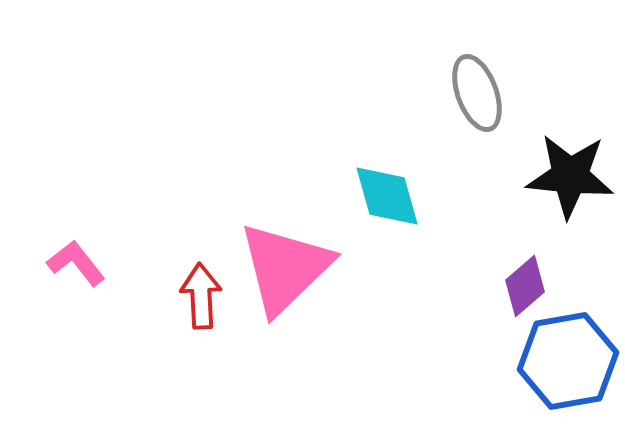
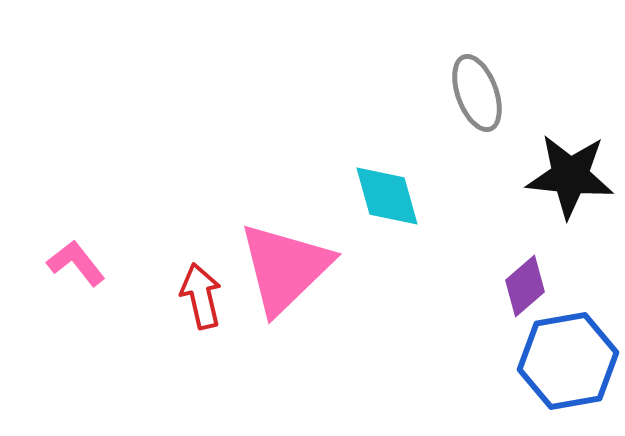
red arrow: rotated 10 degrees counterclockwise
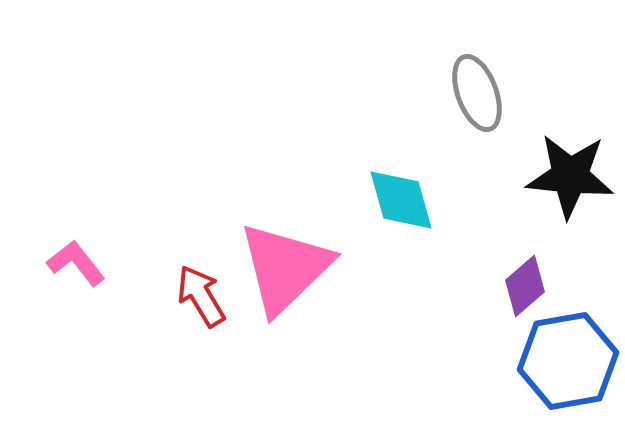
cyan diamond: moved 14 px right, 4 px down
red arrow: rotated 18 degrees counterclockwise
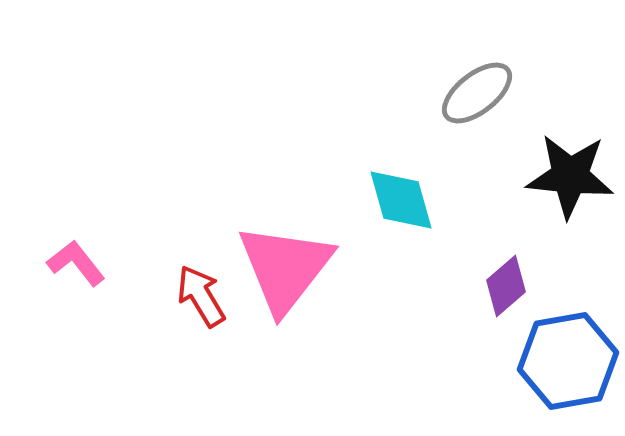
gray ellipse: rotated 72 degrees clockwise
pink triangle: rotated 8 degrees counterclockwise
purple diamond: moved 19 px left
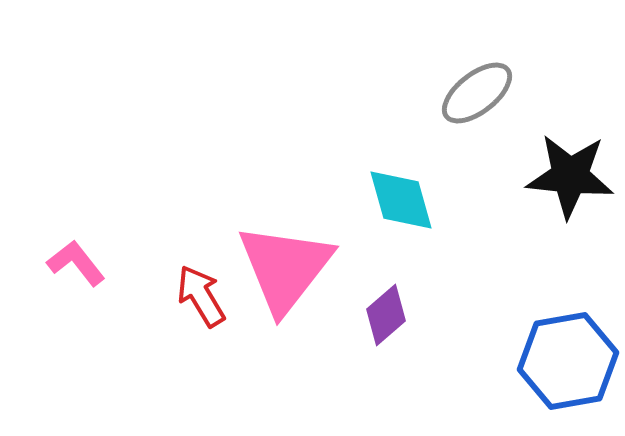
purple diamond: moved 120 px left, 29 px down
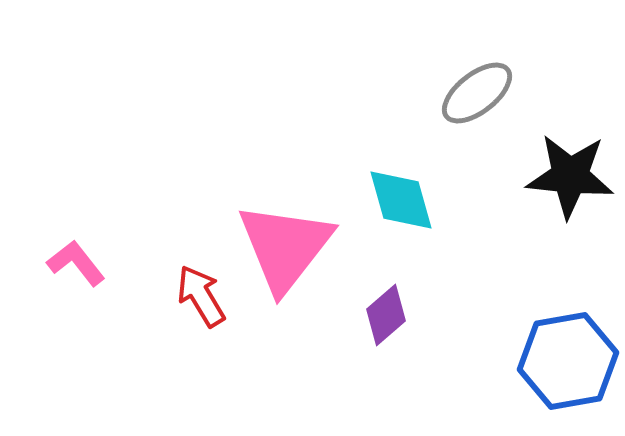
pink triangle: moved 21 px up
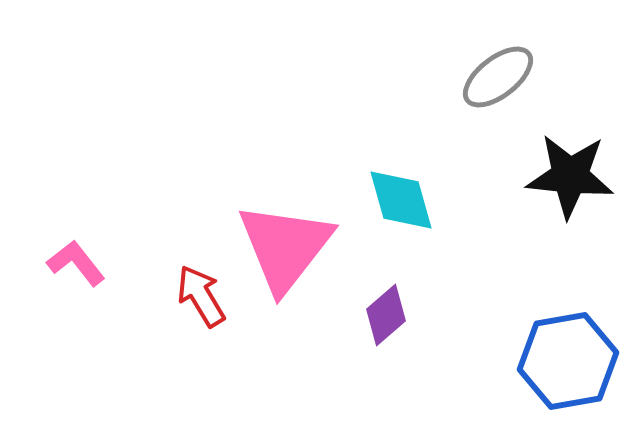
gray ellipse: moved 21 px right, 16 px up
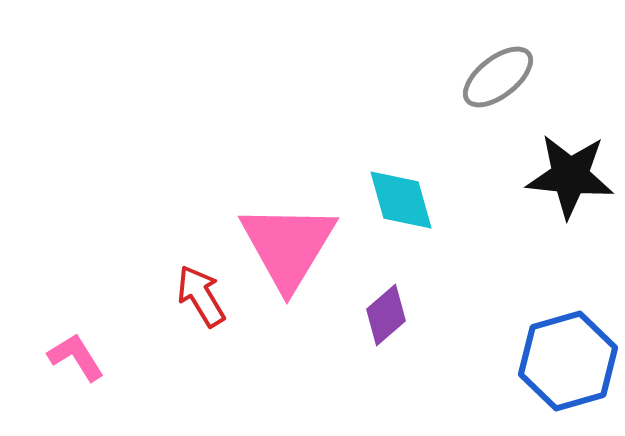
pink triangle: moved 3 px right, 1 px up; rotated 7 degrees counterclockwise
pink L-shape: moved 94 px down; rotated 6 degrees clockwise
blue hexagon: rotated 6 degrees counterclockwise
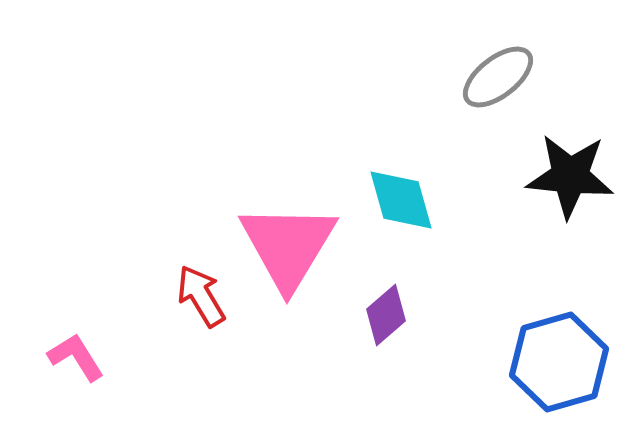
blue hexagon: moved 9 px left, 1 px down
